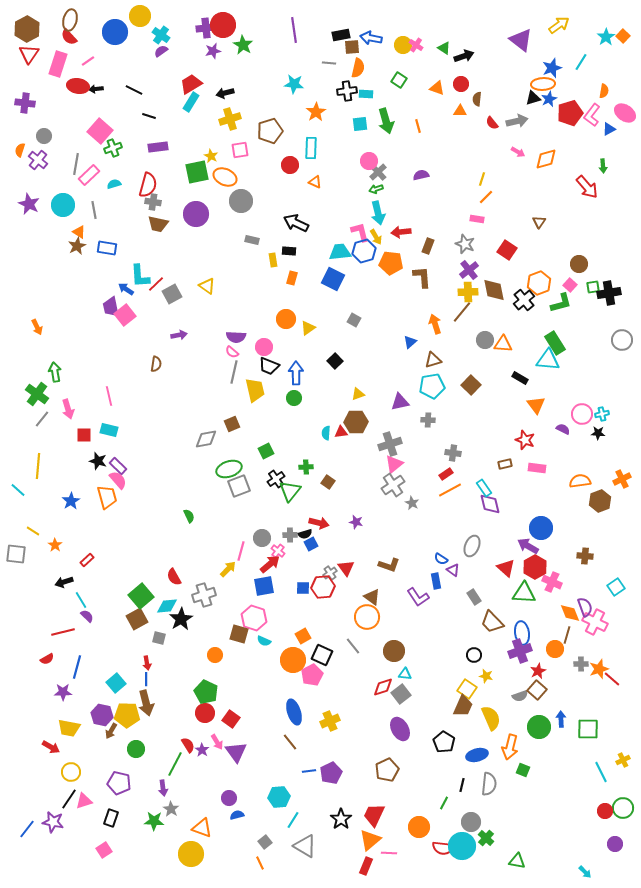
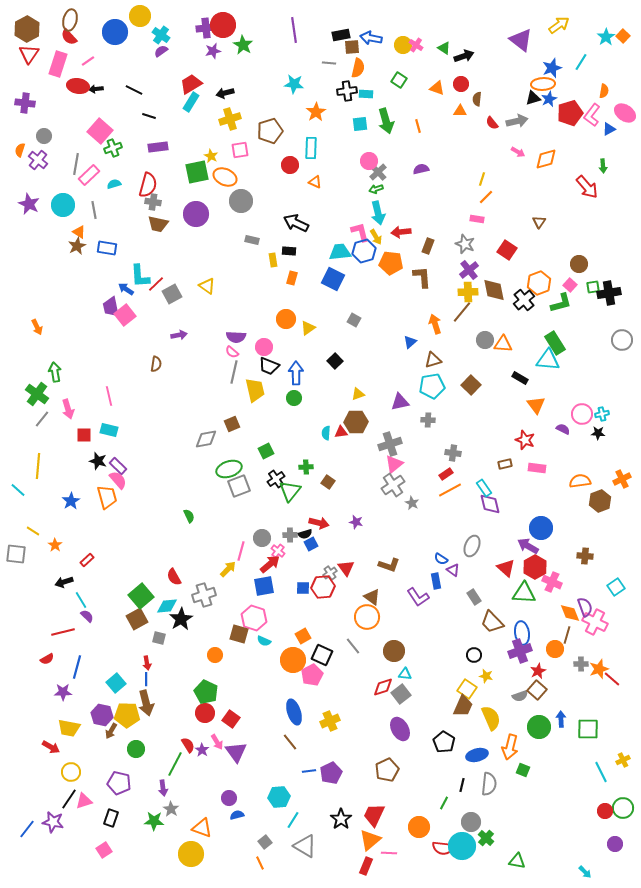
purple semicircle at (421, 175): moved 6 px up
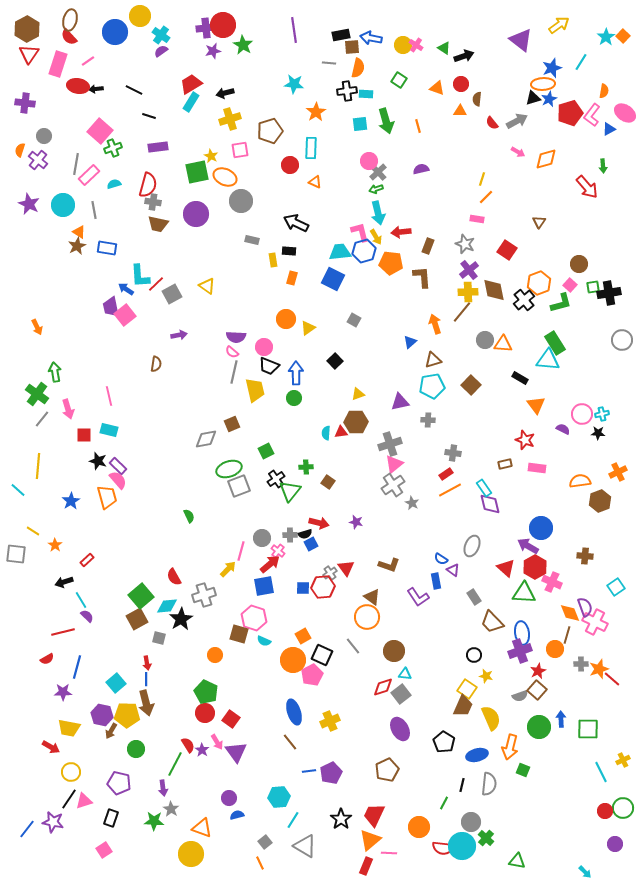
gray arrow at (517, 121): rotated 15 degrees counterclockwise
orange cross at (622, 479): moved 4 px left, 7 px up
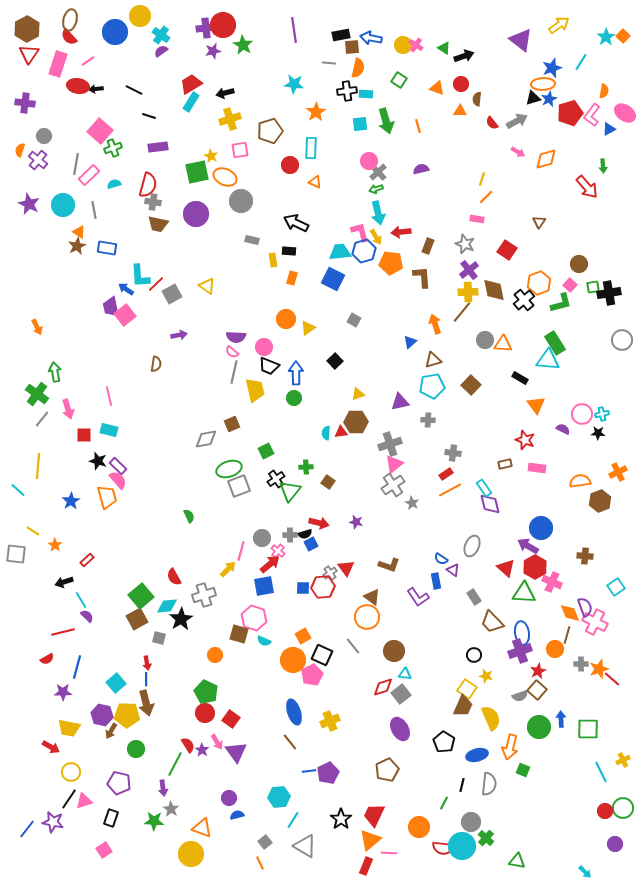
purple pentagon at (331, 773): moved 3 px left
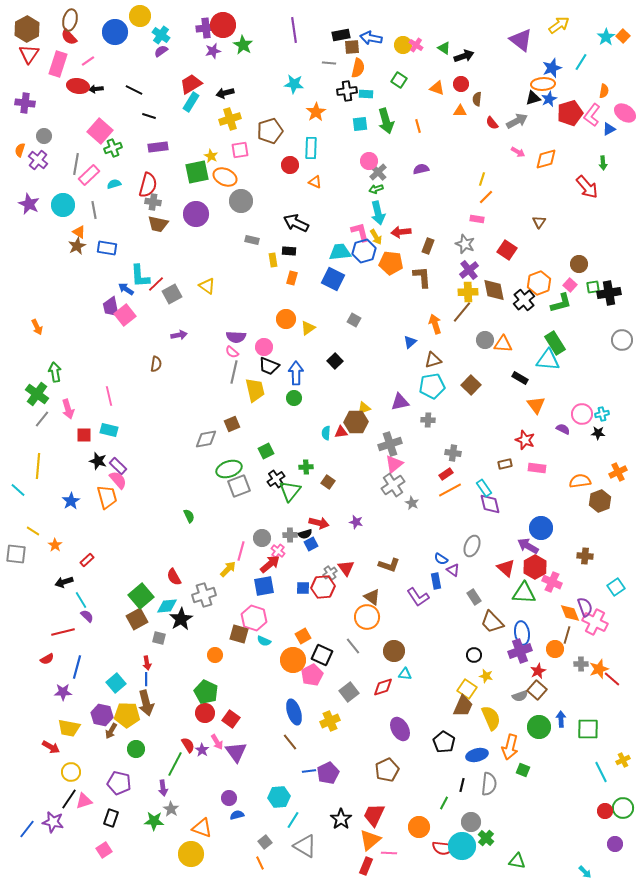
green arrow at (603, 166): moved 3 px up
yellow triangle at (358, 394): moved 6 px right, 14 px down
gray square at (401, 694): moved 52 px left, 2 px up
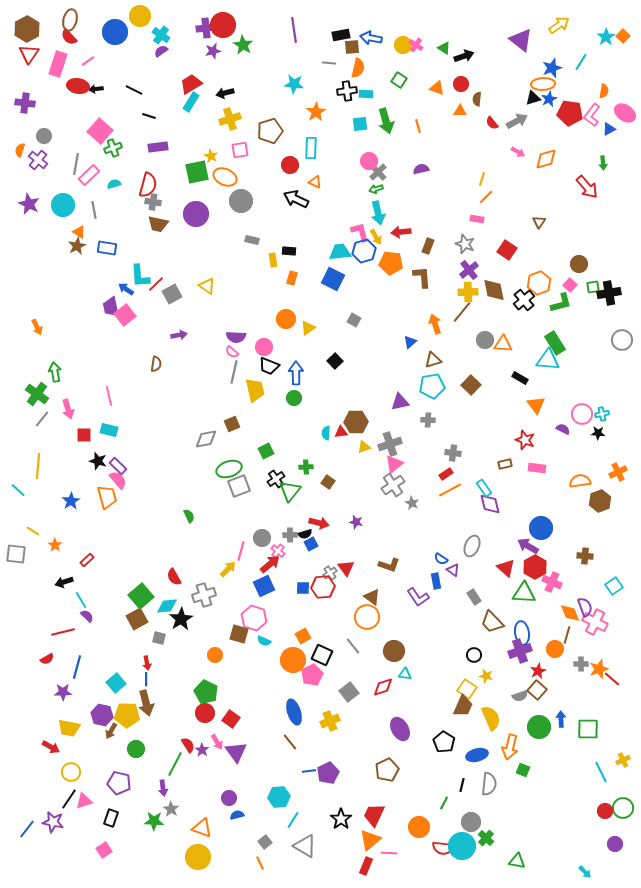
red pentagon at (570, 113): rotated 25 degrees clockwise
black arrow at (296, 223): moved 24 px up
yellow triangle at (364, 408): moved 39 px down
blue square at (264, 586): rotated 15 degrees counterclockwise
cyan square at (616, 587): moved 2 px left, 1 px up
yellow circle at (191, 854): moved 7 px right, 3 px down
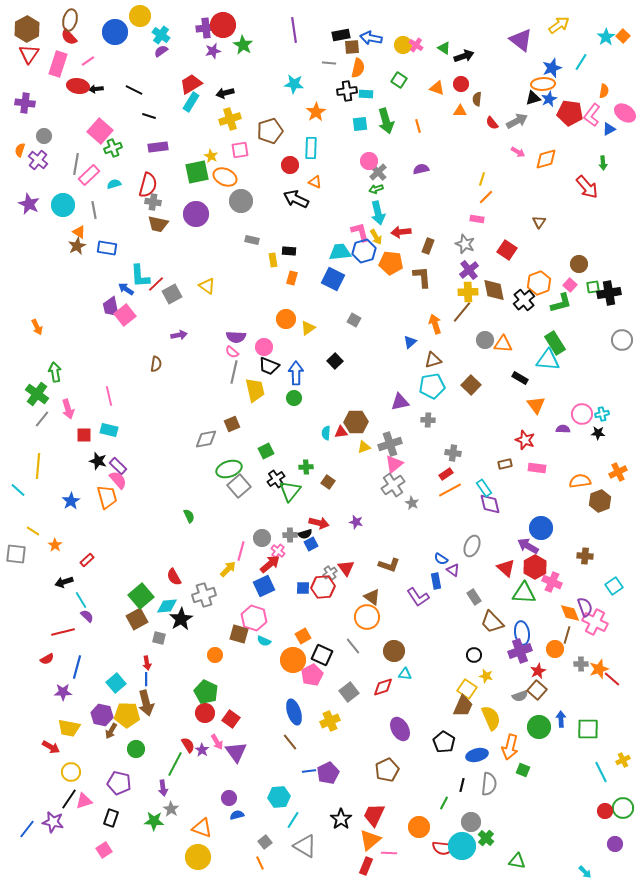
purple semicircle at (563, 429): rotated 24 degrees counterclockwise
gray square at (239, 486): rotated 20 degrees counterclockwise
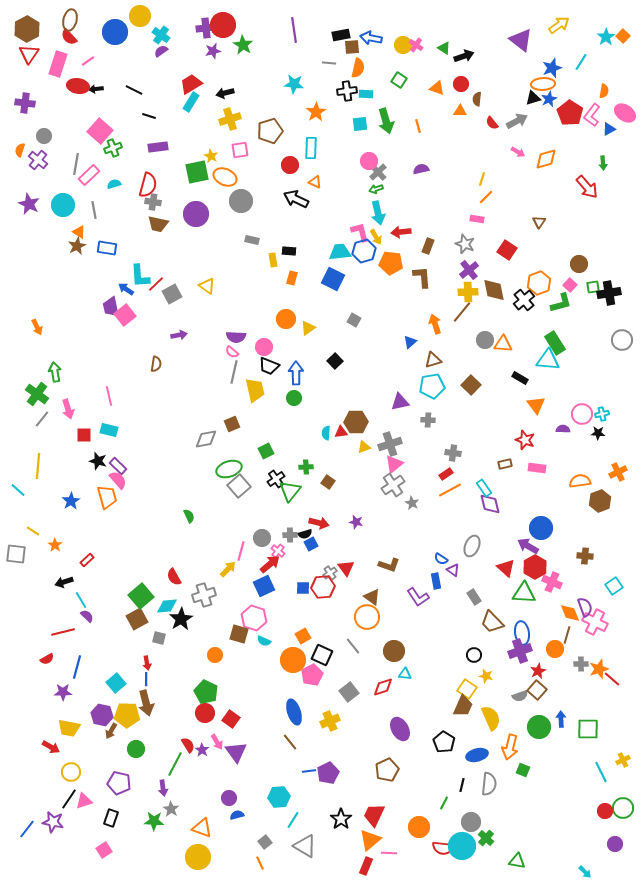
red pentagon at (570, 113): rotated 25 degrees clockwise
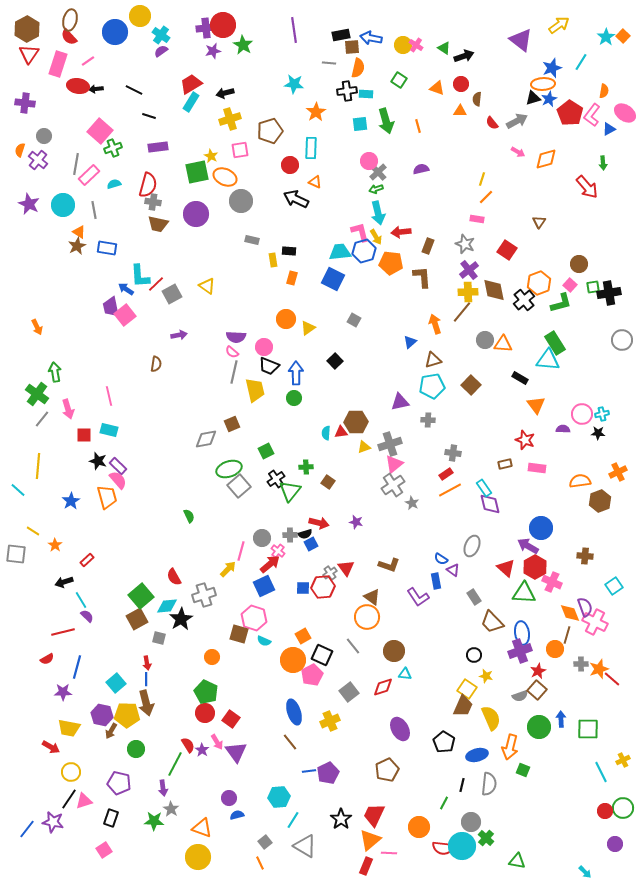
orange circle at (215, 655): moved 3 px left, 2 px down
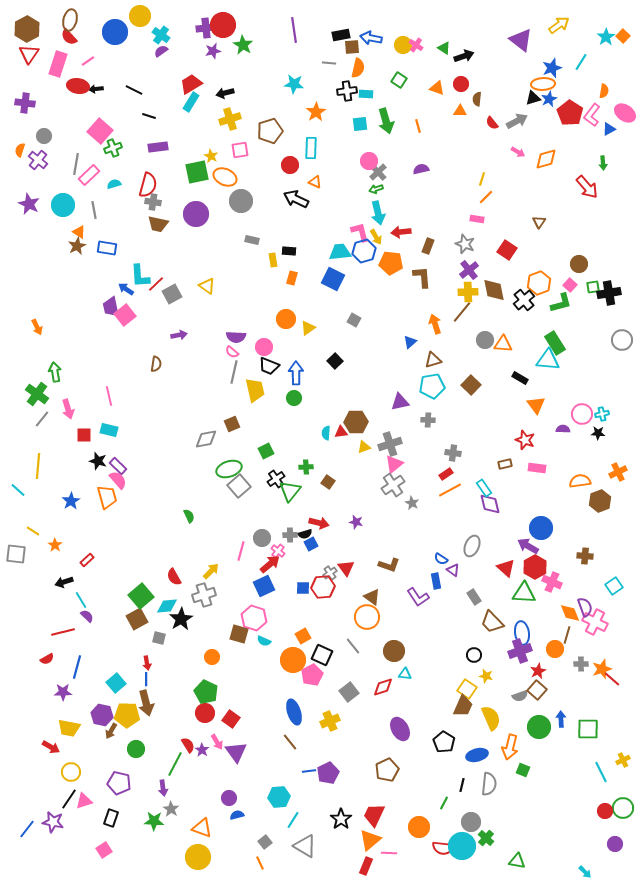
yellow arrow at (228, 569): moved 17 px left, 2 px down
orange star at (599, 669): moved 3 px right
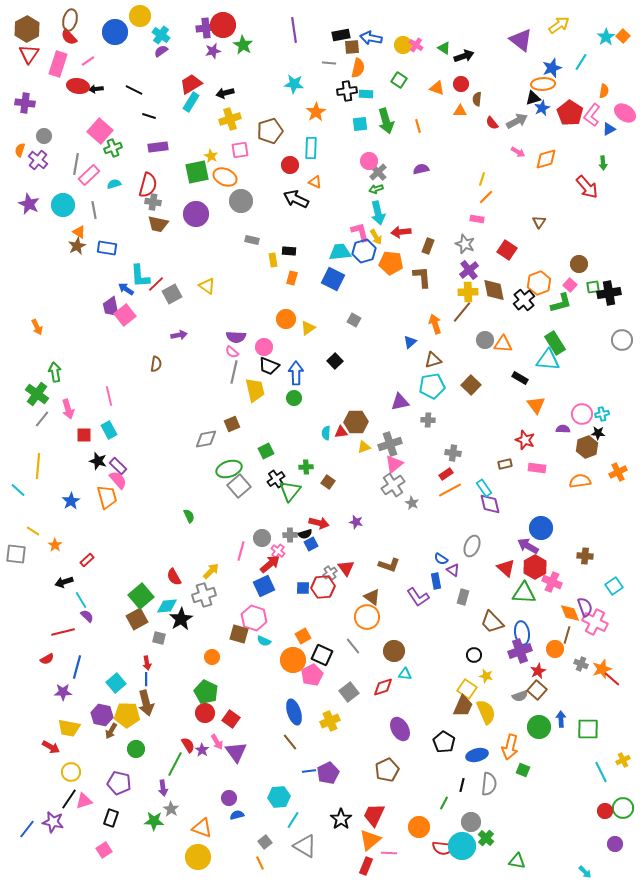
blue star at (549, 99): moved 7 px left, 9 px down
cyan rectangle at (109, 430): rotated 48 degrees clockwise
brown hexagon at (600, 501): moved 13 px left, 54 px up
gray rectangle at (474, 597): moved 11 px left; rotated 49 degrees clockwise
gray cross at (581, 664): rotated 24 degrees clockwise
yellow semicircle at (491, 718): moved 5 px left, 6 px up
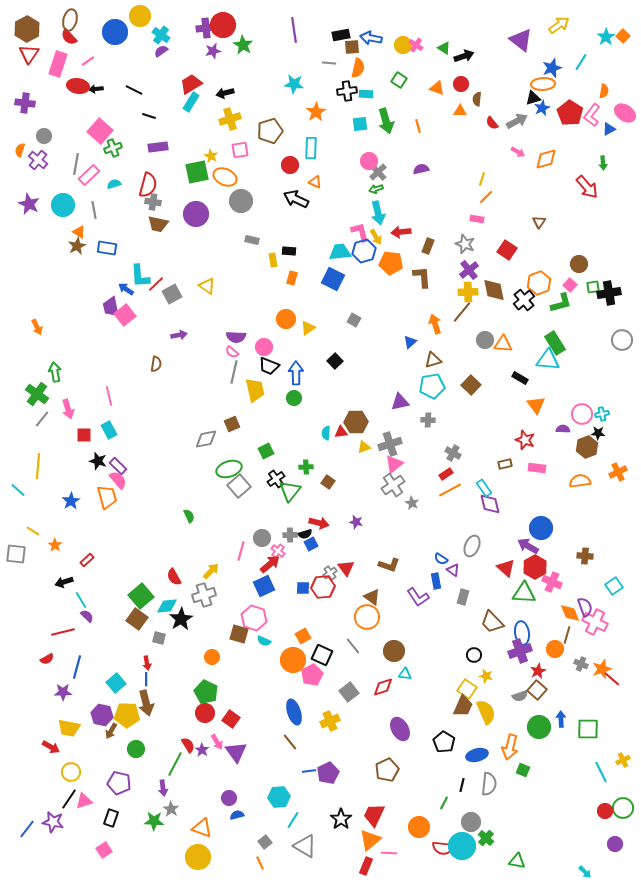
gray cross at (453, 453): rotated 21 degrees clockwise
brown square at (137, 619): rotated 25 degrees counterclockwise
